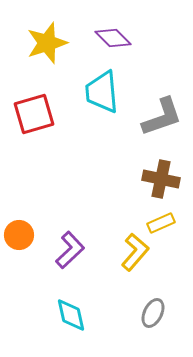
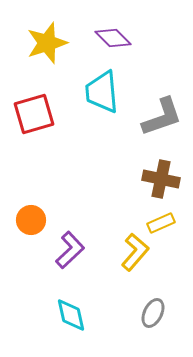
orange circle: moved 12 px right, 15 px up
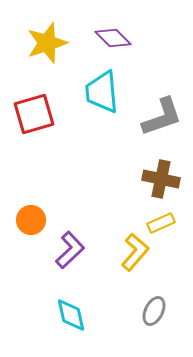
gray ellipse: moved 1 px right, 2 px up
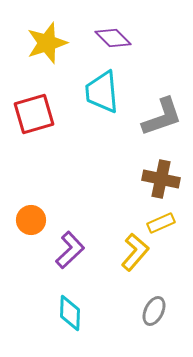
cyan diamond: moved 1 px left, 2 px up; rotated 15 degrees clockwise
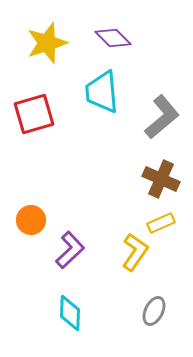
gray L-shape: rotated 21 degrees counterclockwise
brown cross: rotated 12 degrees clockwise
yellow L-shape: rotated 6 degrees counterclockwise
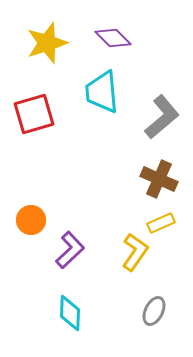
brown cross: moved 2 px left
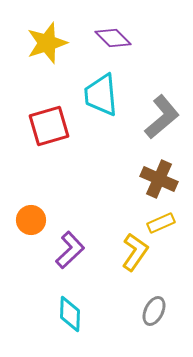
cyan trapezoid: moved 1 px left, 3 px down
red square: moved 15 px right, 12 px down
cyan diamond: moved 1 px down
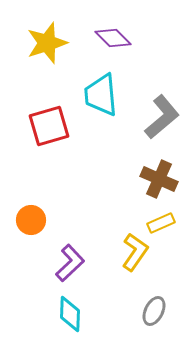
purple L-shape: moved 13 px down
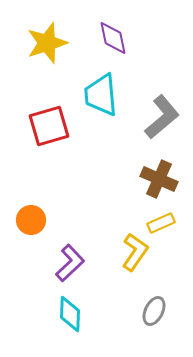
purple diamond: rotated 33 degrees clockwise
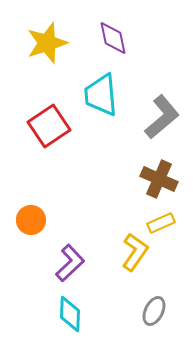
red square: rotated 18 degrees counterclockwise
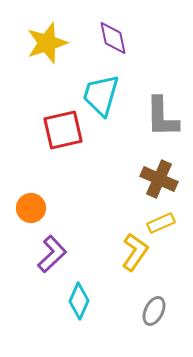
cyan trapezoid: rotated 21 degrees clockwise
gray L-shape: rotated 129 degrees clockwise
red square: moved 14 px right, 4 px down; rotated 21 degrees clockwise
orange circle: moved 12 px up
purple L-shape: moved 18 px left, 9 px up
cyan diamond: moved 9 px right, 13 px up; rotated 21 degrees clockwise
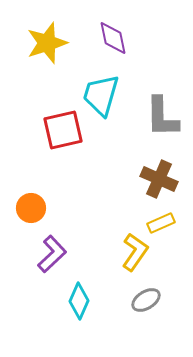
gray ellipse: moved 8 px left, 11 px up; rotated 32 degrees clockwise
